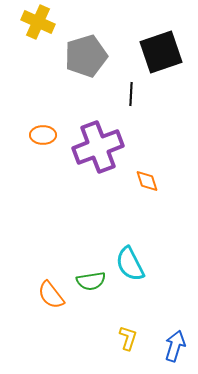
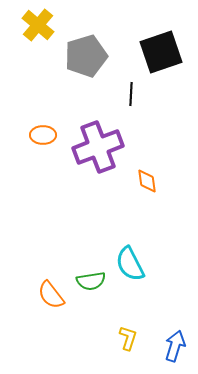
yellow cross: moved 3 px down; rotated 16 degrees clockwise
orange diamond: rotated 10 degrees clockwise
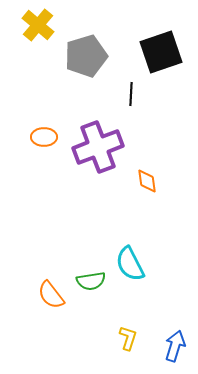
orange ellipse: moved 1 px right, 2 px down
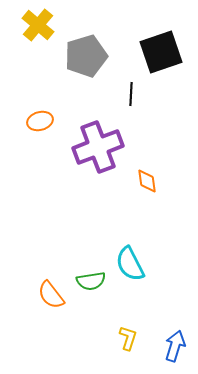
orange ellipse: moved 4 px left, 16 px up; rotated 15 degrees counterclockwise
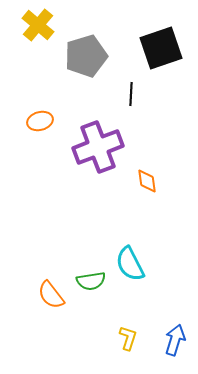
black square: moved 4 px up
blue arrow: moved 6 px up
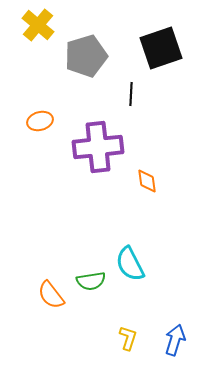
purple cross: rotated 15 degrees clockwise
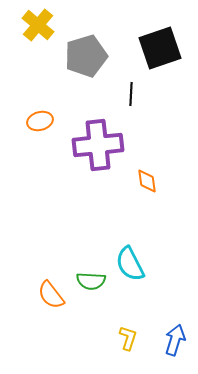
black square: moved 1 px left
purple cross: moved 2 px up
green semicircle: rotated 12 degrees clockwise
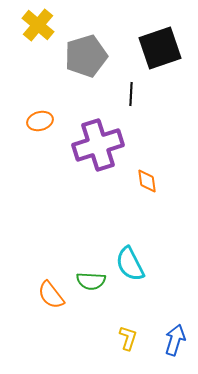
purple cross: rotated 12 degrees counterclockwise
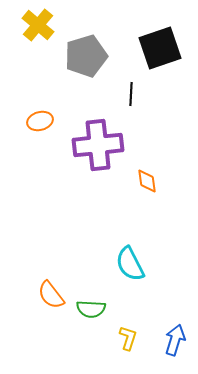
purple cross: rotated 12 degrees clockwise
green semicircle: moved 28 px down
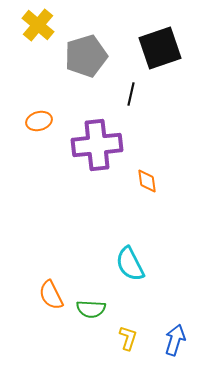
black line: rotated 10 degrees clockwise
orange ellipse: moved 1 px left
purple cross: moved 1 px left
orange semicircle: rotated 12 degrees clockwise
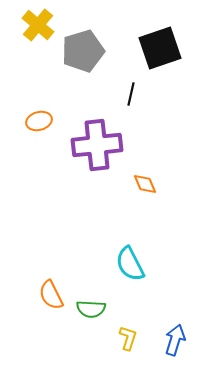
gray pentagon: moved 3 px left, 5 px up
orange diamond: moved 2 px left, 3 px down; rotated 15 degrees counterclockwise
